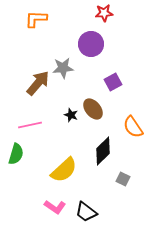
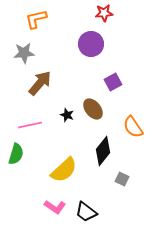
orange L-shape: rotated 15 degrees counterclockwise
gray star: moved 39 px left, 15 px up
brown arrow: moved 2 px right
black star: moved 4 px left
black diamond: rotated 8 degrees counterclockwise
gray square: moved 1 px left
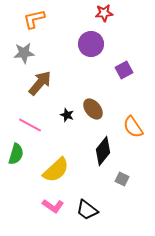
orange L-shape: moved 2 px left
purple square: moved 11 px right, 12 px up
pink line: rotated 40 degrees clockwise
yellow semicircle: moved 8 px left
pink L-shape: moved 2 px left, 1 px up
black trapezoid: moved 1 px right, 2 px up
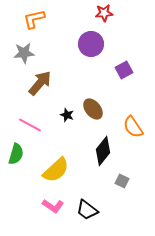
gray square: moved 2 px down
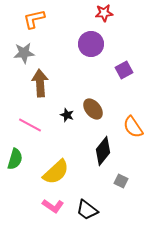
brown arrow: rotated 44 degrees counterclockwise
green semicircle: moved 1 px left, 5 px down
yellow semicircle: moved 2 px down
gray square: moved 1 px left
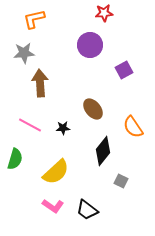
purple circle: moved 1 px left, 1 px down
black star: moved 4 px left, 13 px down; rotated 24 degrees counterclockwise
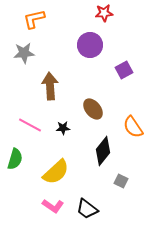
brown arrow: moved 10 px right, 3 px down
black trapezoid: moved 1 px up
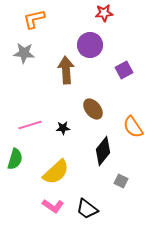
gray star: rotated 10 degrees clockwise
brown arrow: moved 16 px right, 16 px up
pink line: rotated 45 degrees counterclockwise
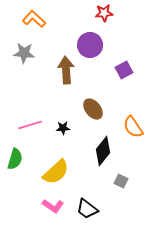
orange L-shape: rotated 55 degrees clockwise
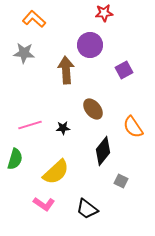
pink L-shape: moved 9 px left, 2 px up
